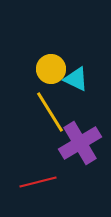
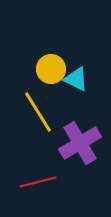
yellow line: moved 12 px left
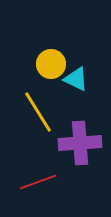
yellow circle: moved 5 px up
purple cross: rotated 27 degrees clockwise
red line: rotated 6 degrees counterclockwise
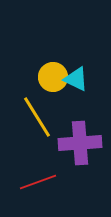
yellow circle: moved 2 px right, 13 px down
yellow line: moved 1 px left, 5 px down
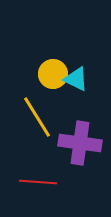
yellow circle: moved 3 px up
purple cross: rotated 12 degrees clockwise
red line: rotated 24 degrees clockwise
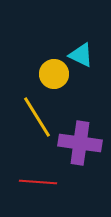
yellow circle: moved 1 px right
cyan triangle: moved 5 px right, 24 px up
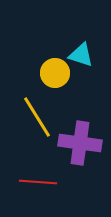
cyan triangle: rotated 8 degrees counterclockwise
yellow circle: moved 1 px right, 1 px up
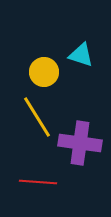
yellow circle: moved 11 px left, 1 px up
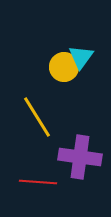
cyan triangle: moved 2 px down; rotated 48 degrees clockwise
yellow circle: moved 20 px right, 5 px up
purple cross: moved 14 px down
